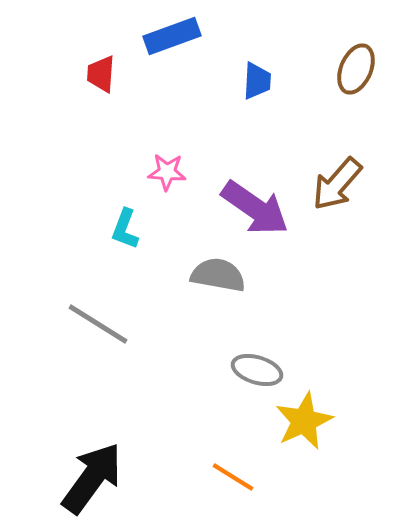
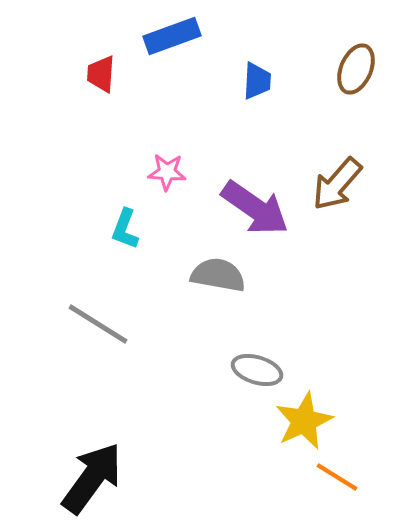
orange line: moved 104 px right
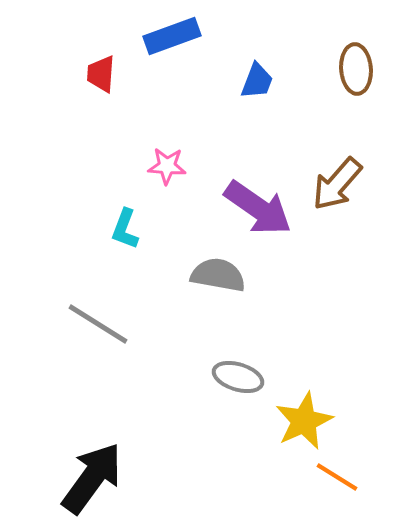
brown ellipse: rotated 27 degrees counterclockwise
blue trapezoid: rotated 18 degrees clockwise
pink star: moved 6 px up
purple arrow: moved 3 px right
gray ellipse: moved 19 px left, 7 px down
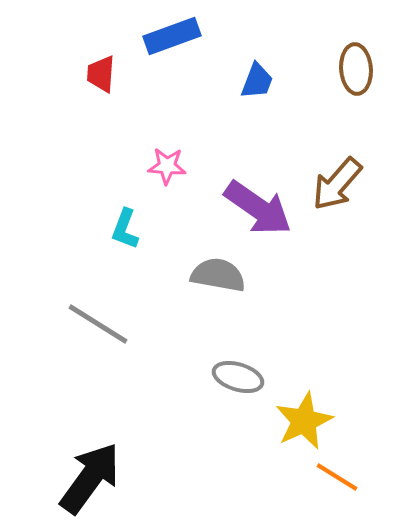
black arrow: moved 2 px left
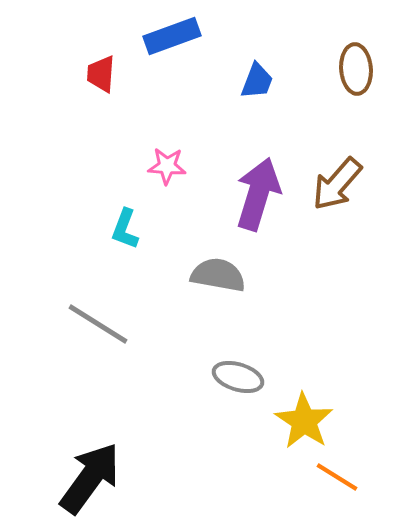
purple arrow: moved 14 px up; rotated 108 degrees counterclockwise
yellow star: rotated 14 degrees counterclockwise
